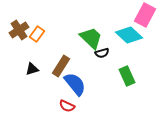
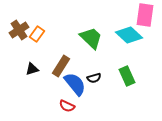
pink rectangle: rotated 20 degrees counterclockwise
black semicircle: moved 8 px left, 25 px down
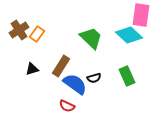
pink rectangle: moved 4 px left
blue semicircle: rotated 15 degrees counterclockwise
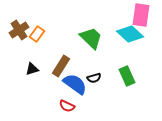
cyan diamond: moved 1 px right, 1 px up
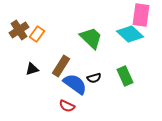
green rectangle: moved 2 px left
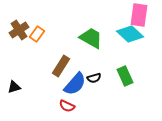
pink rectangle: moved 2 px left
green trapezoid: rotated 15 degrees counterclockwise
black triangle: moved 18 px left, 18 px down
blue semicircle: rotated 95 degrees clockwise
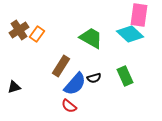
red semicircle: moved 2 px right; rotated 14 degrees clockwise
